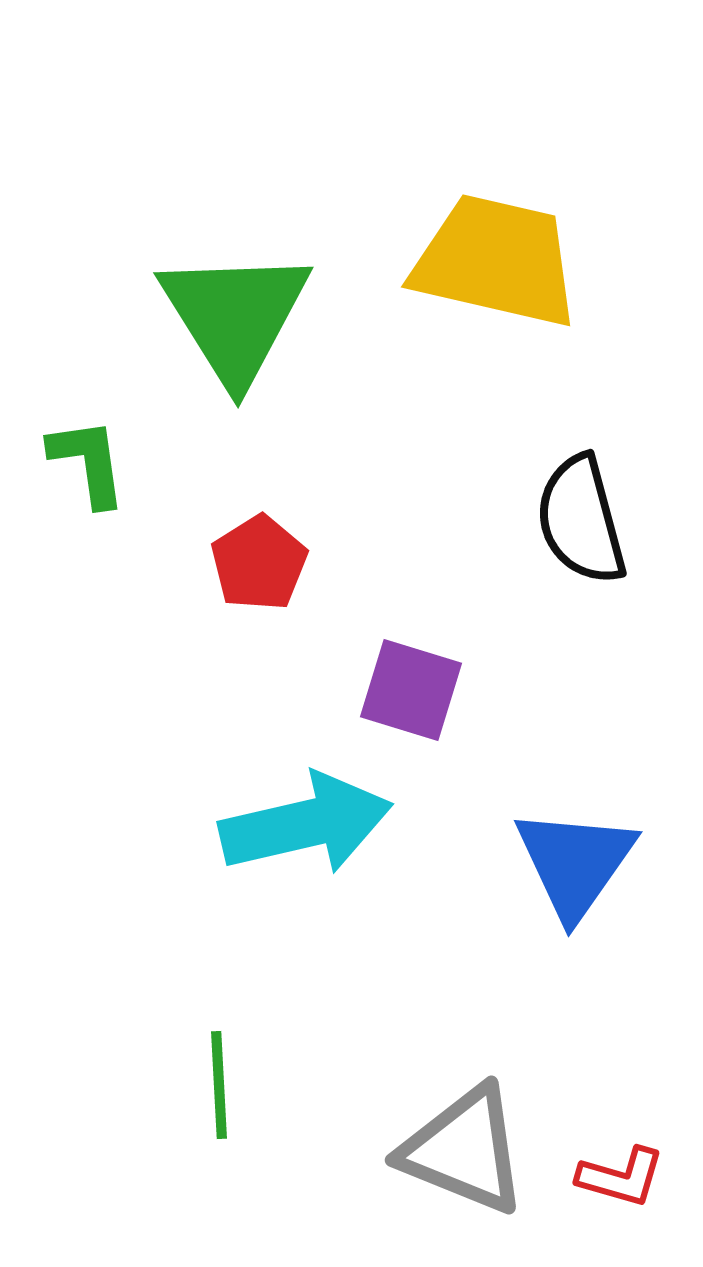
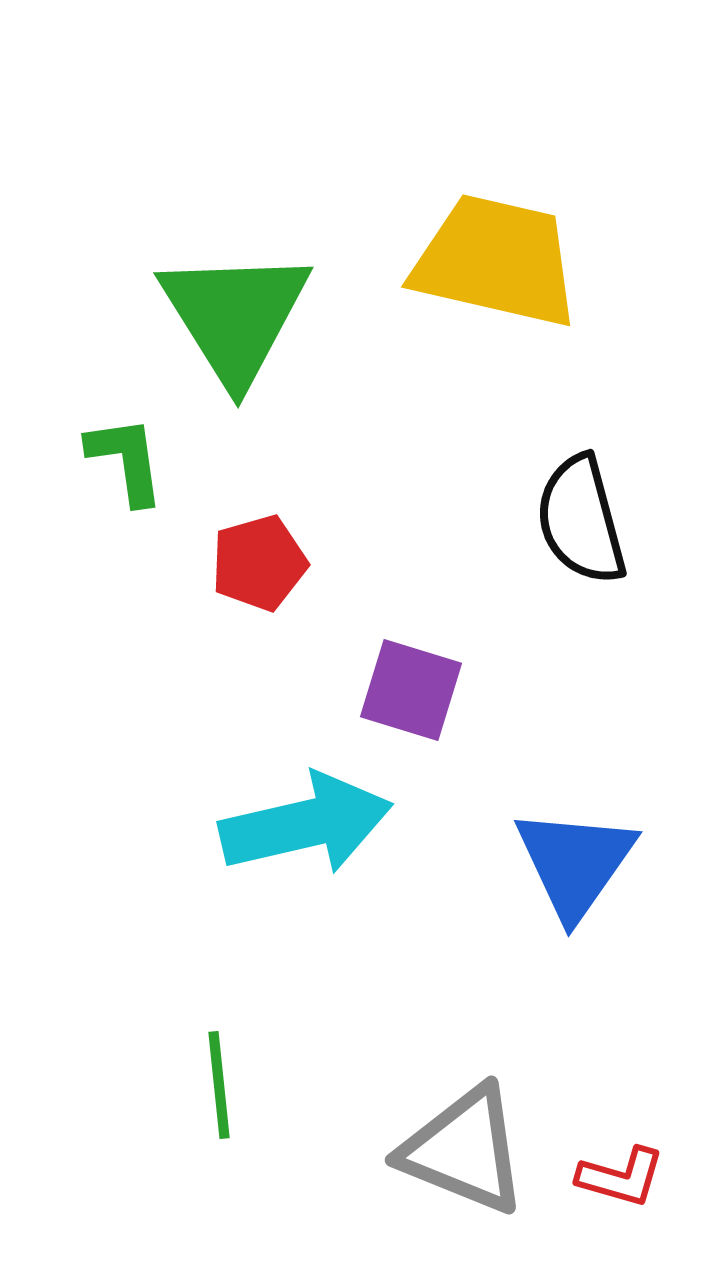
green L-shape: moved 38 px right, 2 px up
red pentagon: rotated 16 degrees clockwise
green line: rotated 3 degrees counterclockwise
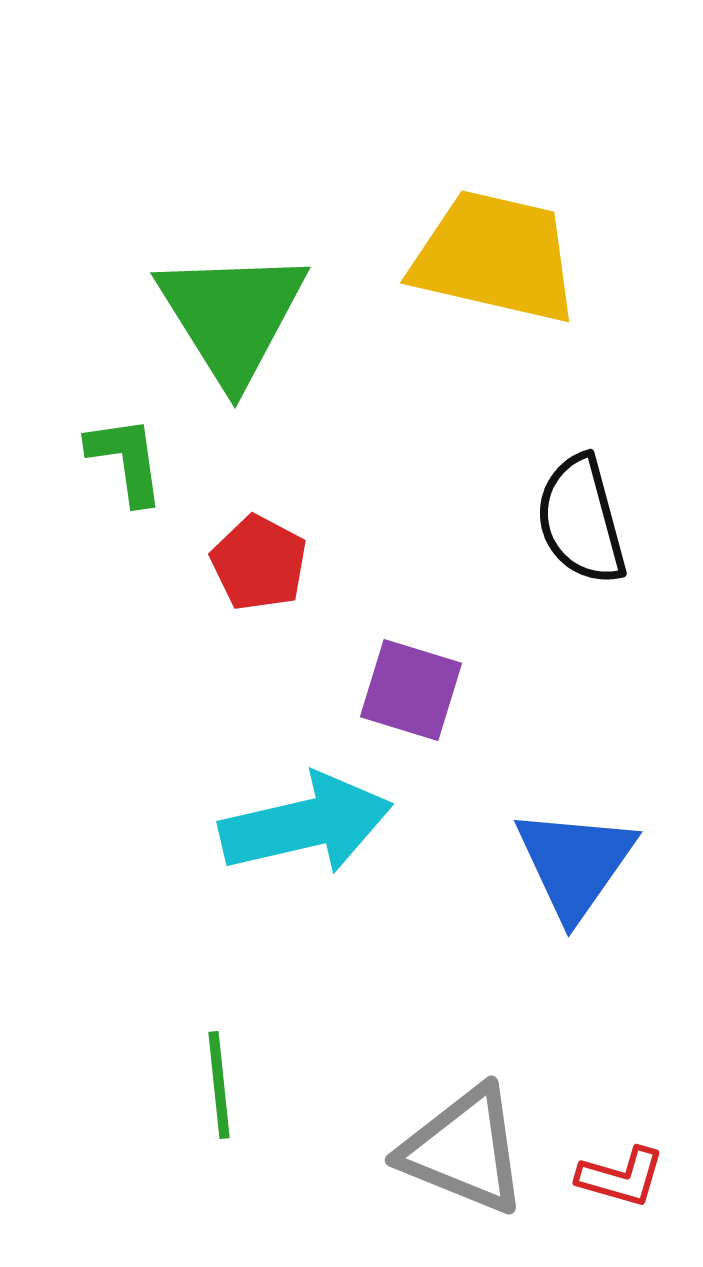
yellow trapezoid: moved 1 px left, 4 px up
green triangle: moved 3 px left
red pentagon: rotated 28 degrees counterclockwise
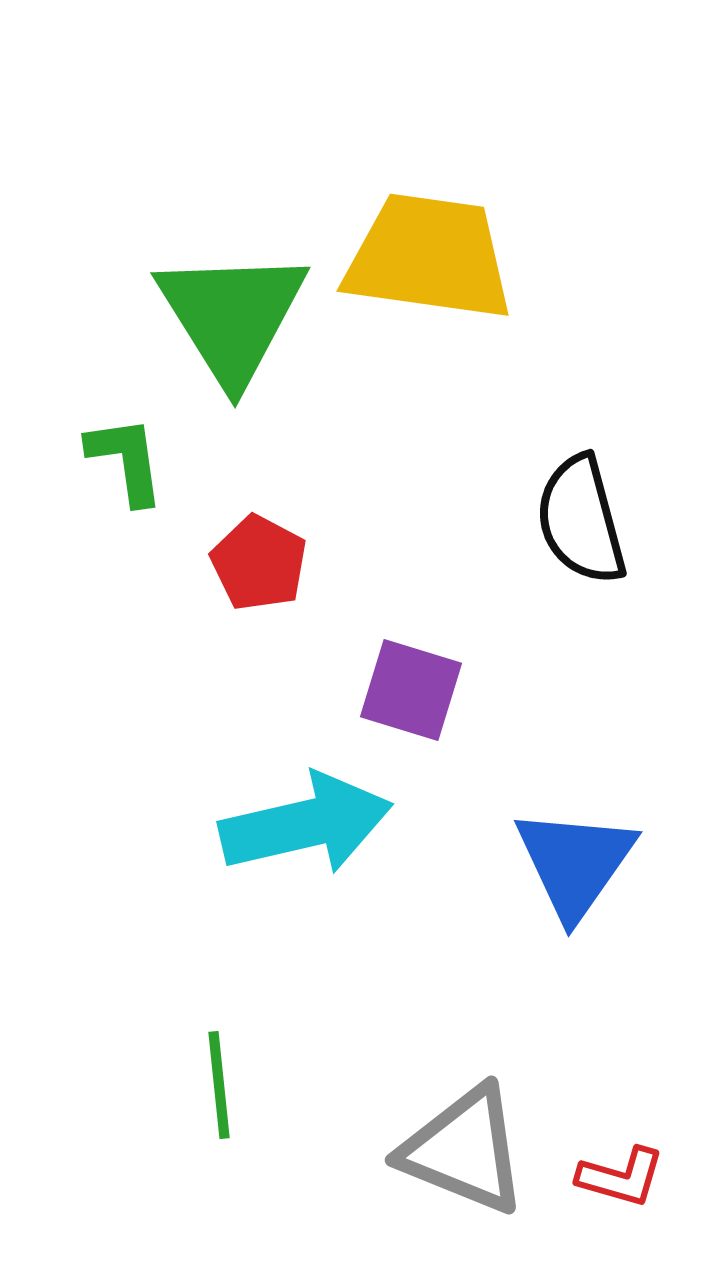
yellow trapezoid: moved 66 px left; rotated 5 degrees counterclockwise
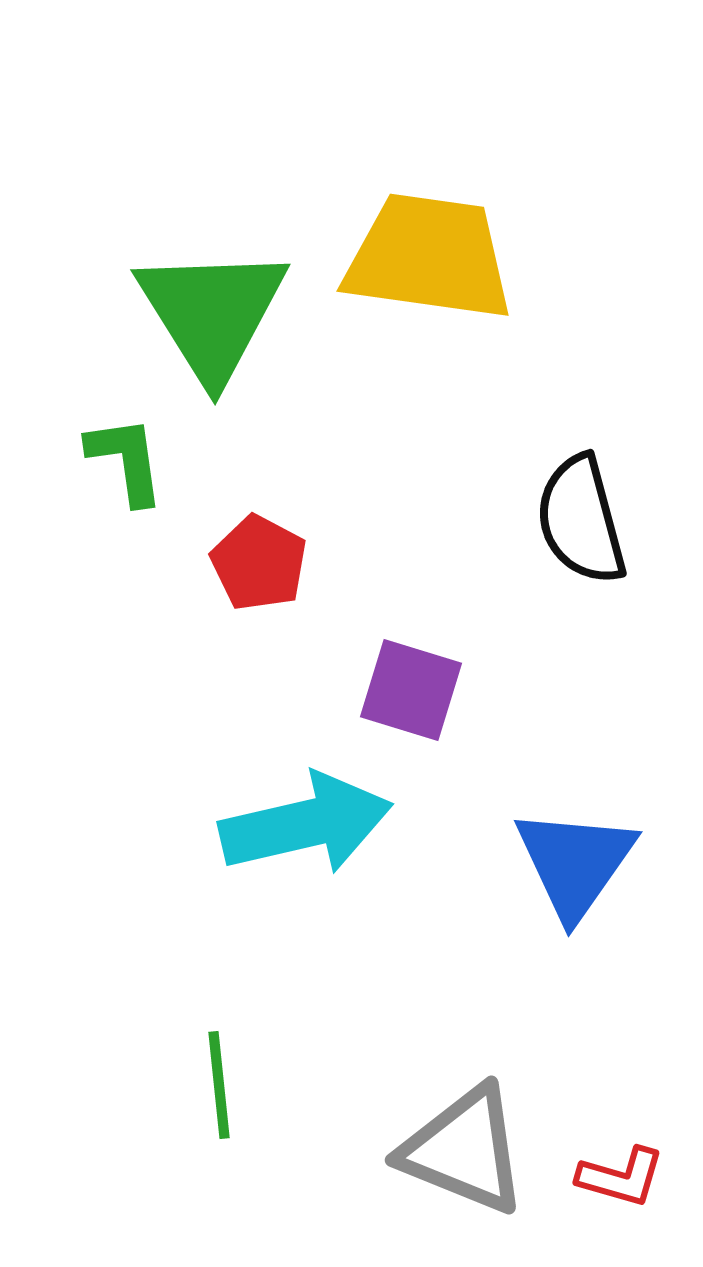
green triangle: moved 20 px left, 3 px up
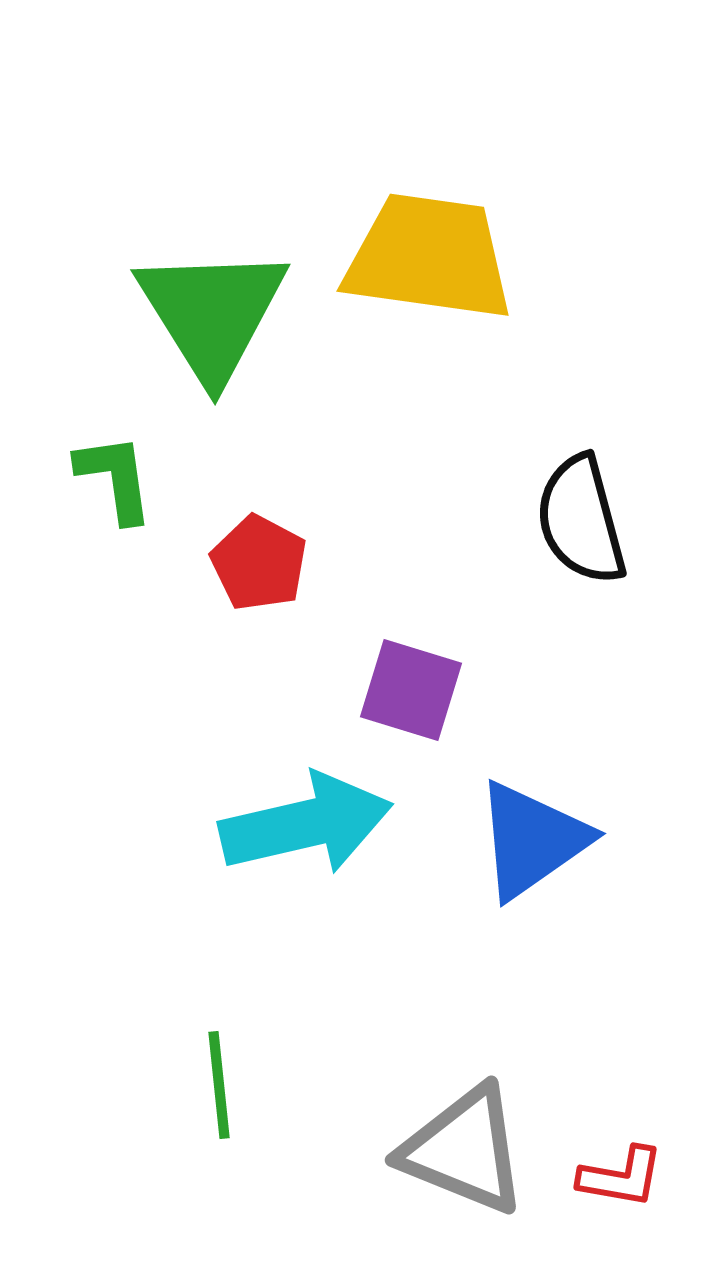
green L-shape: moved 11 px left, 18 px down
blue triangle: moved 43 px left, 23 px up; rotated 20 degrees clockwise
red L-shape: rotated 6 degrees counterclockwise
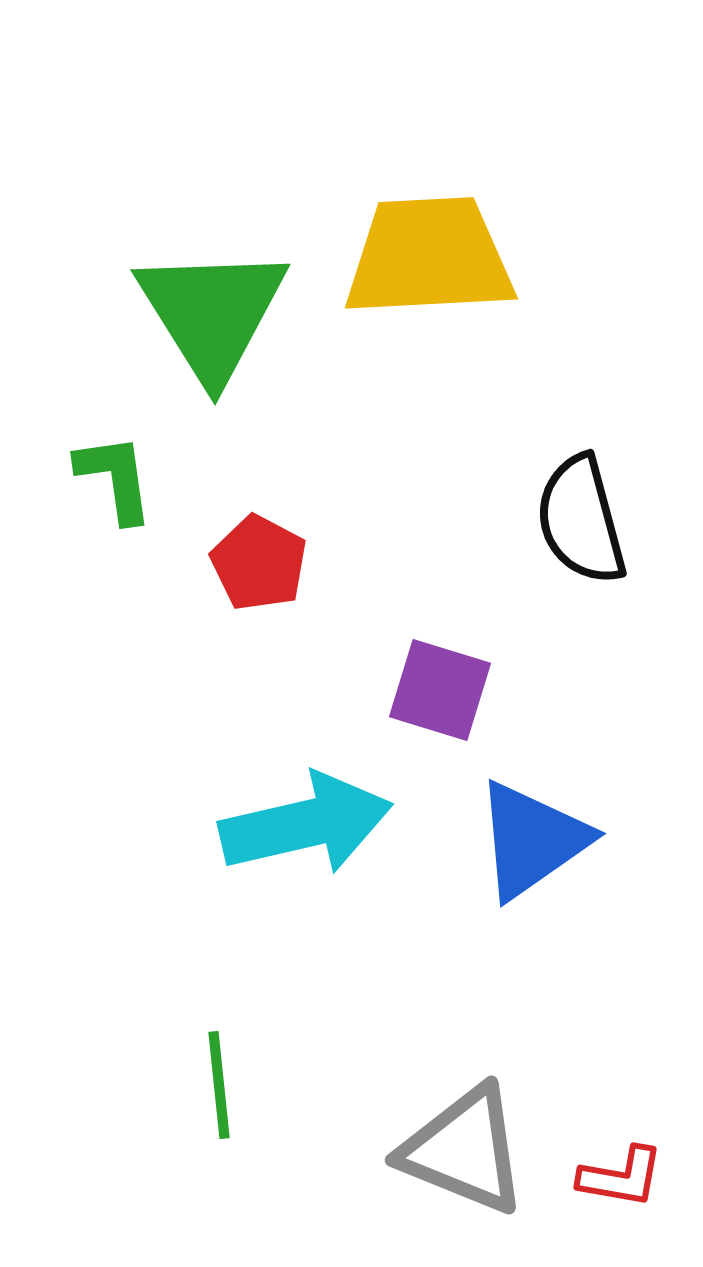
yellow trapezoid: rotated 11 degrees counterclockwise
purple square: moved 29 px right
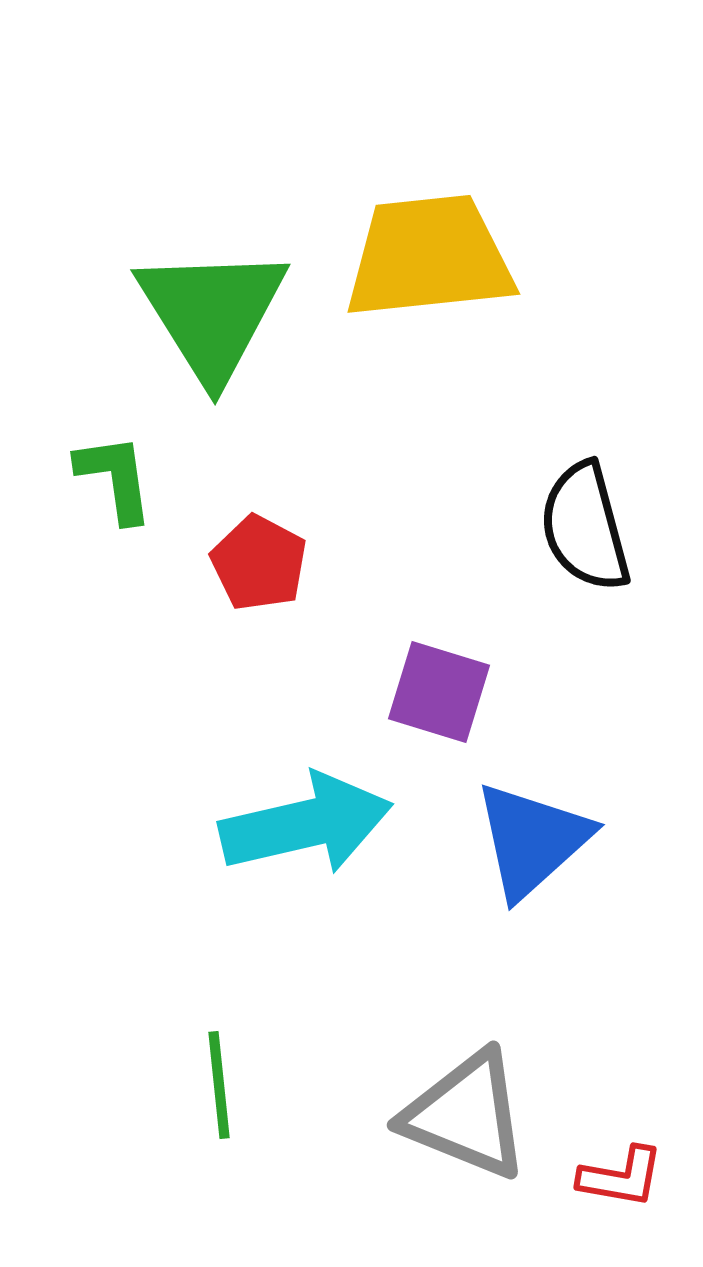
yellow trapezoid: rotated 3 degrees counterclockwise
black semicircle: moved 4 px right, 7 px down
purple square: moved 1 px left, 2 px down
blue triangle: rotated 7 degrees counterclockwise
gray triangle: moved 2 px right, 35 px up
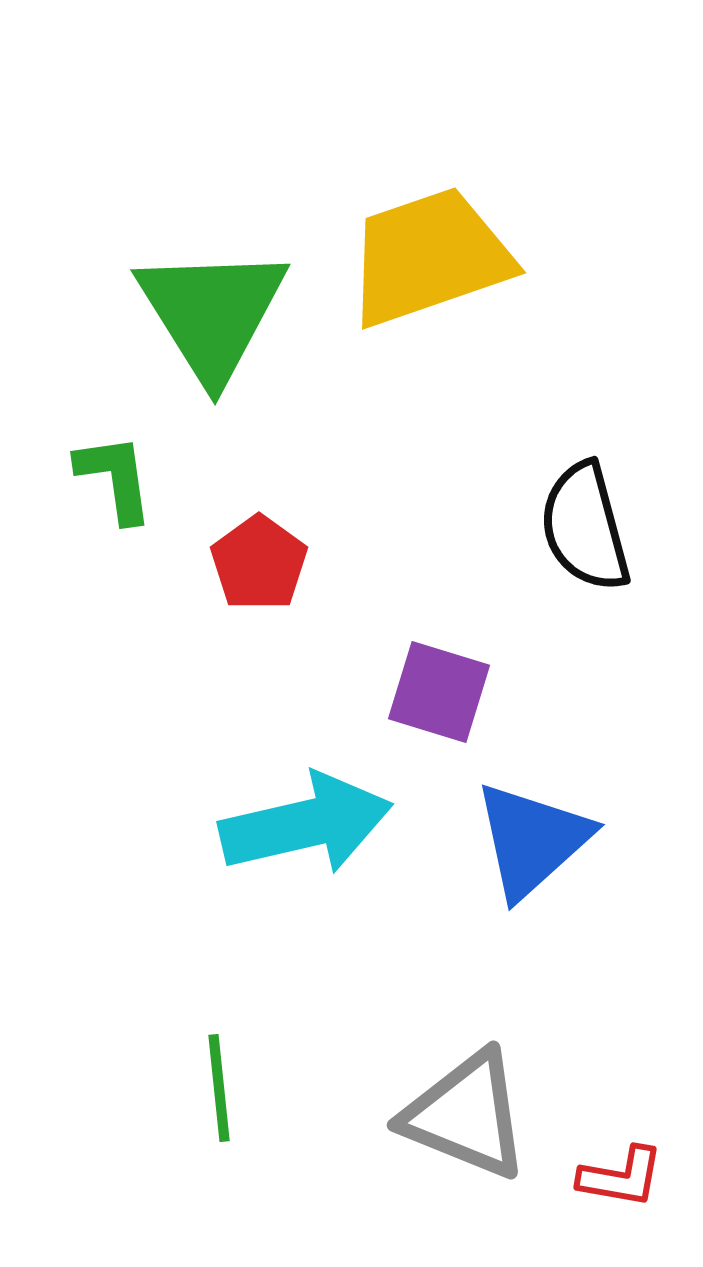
yellow trapezoid: rotated 13 degrees counterclockwise
red pentagon: rotated 8 degrees clockwise
green line: moved 3 px down
